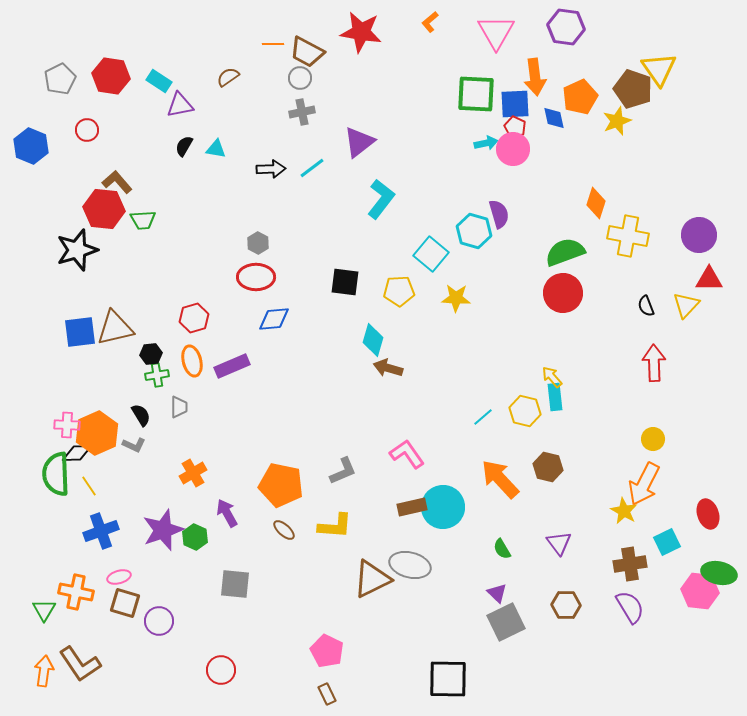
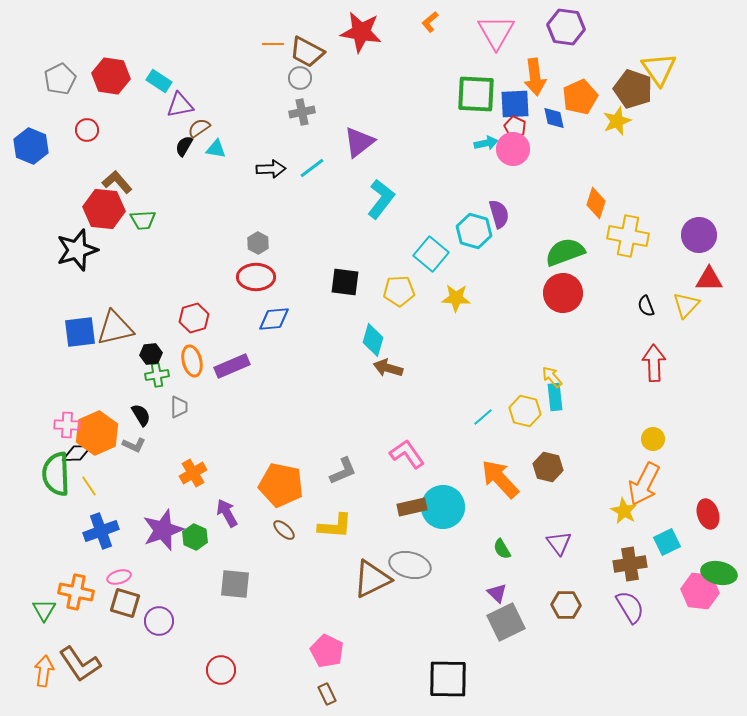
brown semicircle at (228, 77): moved 29 px left, 51 px down
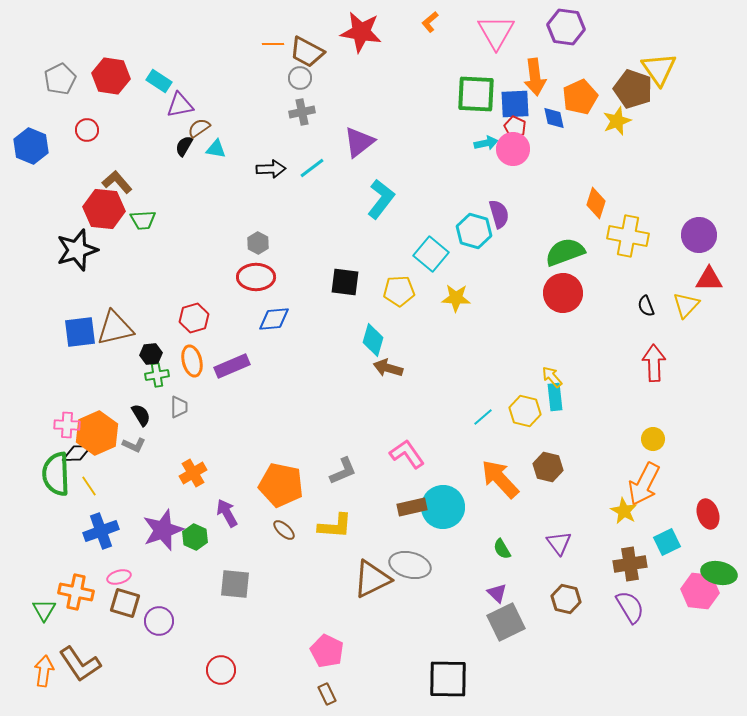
brown hexagon at (566, 605): moved 6 px up; rotated 12 degrees clockwise
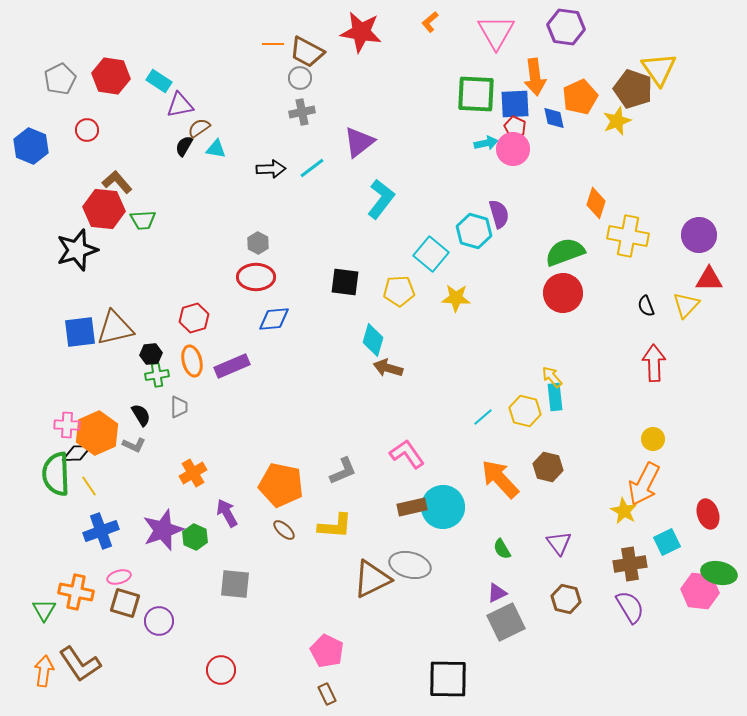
purple triangle at (497, 593): rotated 50 degrees clockwise
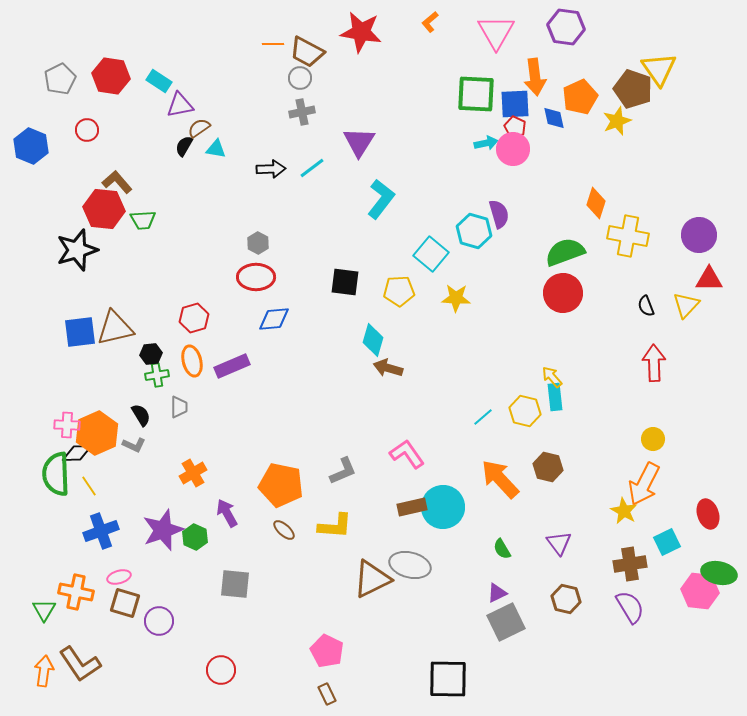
purple triangle at (359, 142): rotated 20 degrees counterclockwise
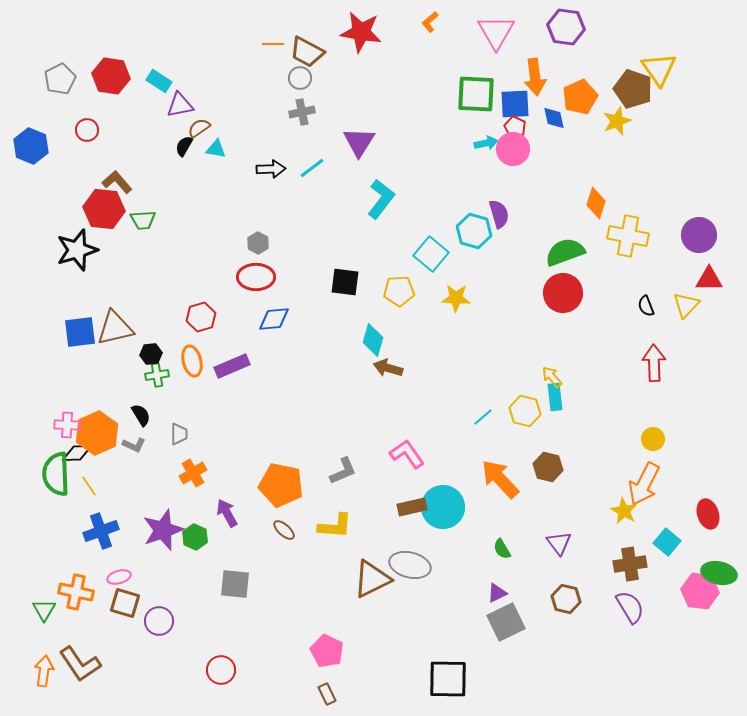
red hexagon at (194, 318): moved 7 px right, 1 px up
gray trapezoid at (179, 407): moved 27 px down
cyan square at (667, 542): rotated 24 degrees counterclockwise
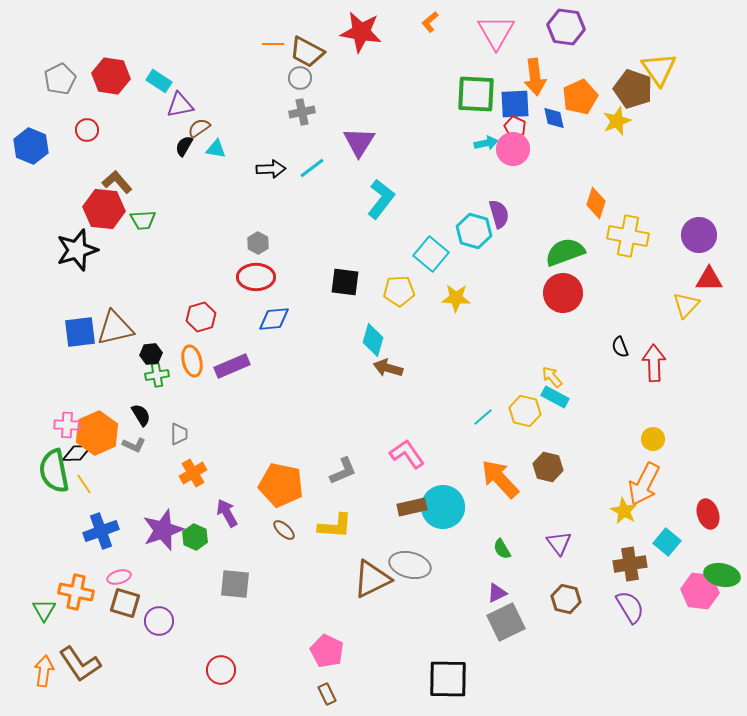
black semicircle at (646, 306): moved 26 px left, 41 px down
cyan rectangle at (555, 397): rotated 56 degrees counterclockwise
green semicircle at (56, 474): moved 2 px left, 3 px up; rotated 9 degrees counterclockwise
yellow line at (89, 486): moved 5 px left, 2 px up
green ellipse at (719, 573): moved 3 px right, 2 px down
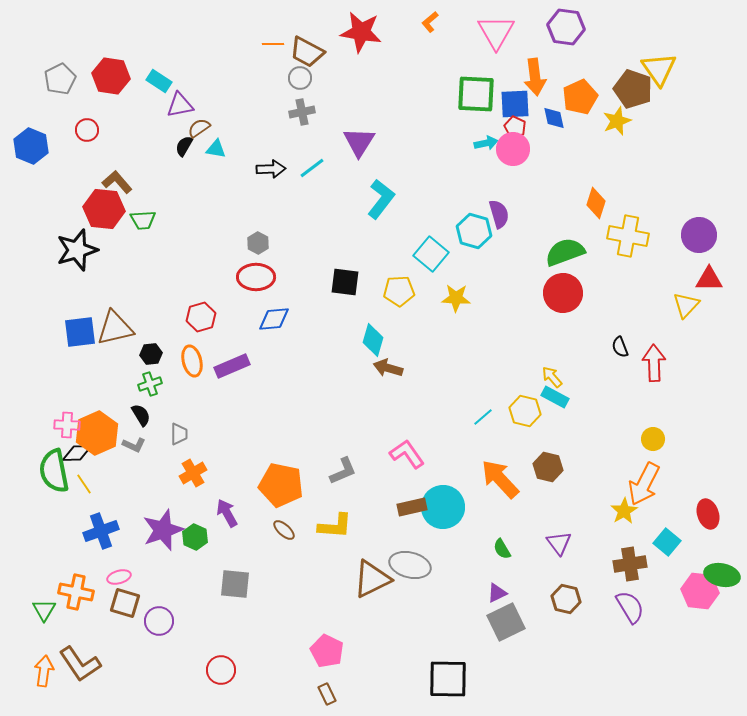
green cross at (157, 375): moved 7 px left, 9 px down; rotated 10 degrees counterclockwise
yellow star at (624, 511): rotated 12 degrees clockwise
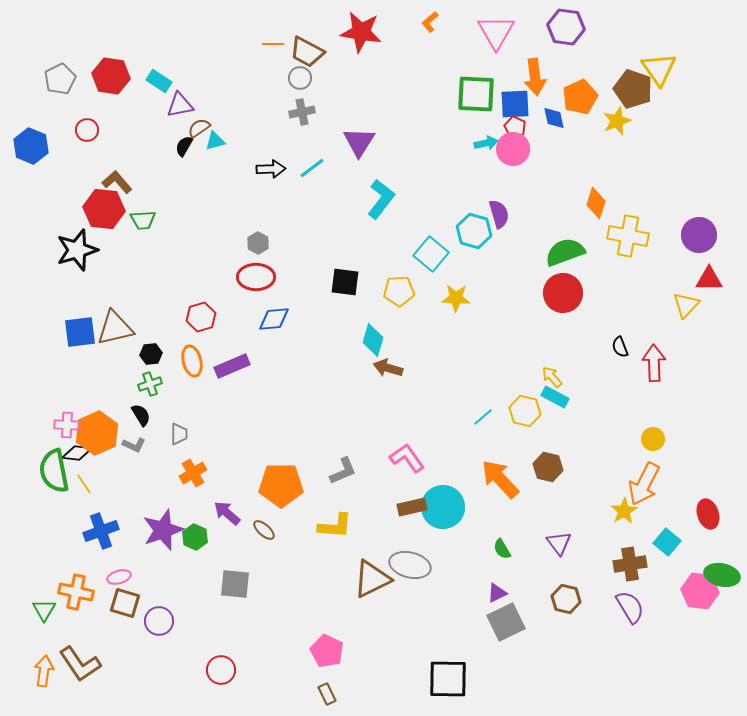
cyan triangle at (216, 149): moved 1 px left, 8 px up; rotated 25 degrees counterclockwise
black diamond at (77, 453): rotated 8 degrees clockwise
pink L-shape at (407, 454): moved 4 px down
orange pentagon at (281, 485): rotated 12 degrees counterclockwise
purple arrow at (227, 513): rotated 20 degrees counterclockwise
brown ellipse at (284, 530): moved 20 px left
